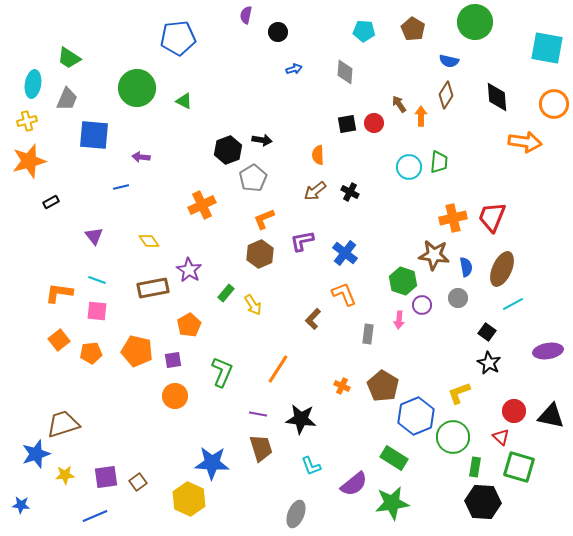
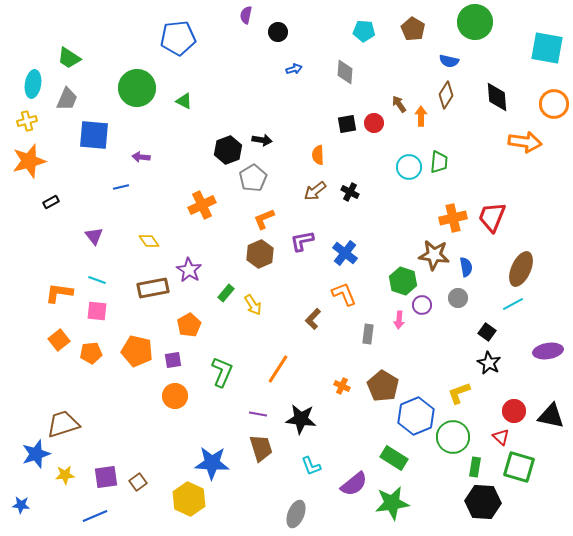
brown ellipse at (502, 269): moved 19 px right
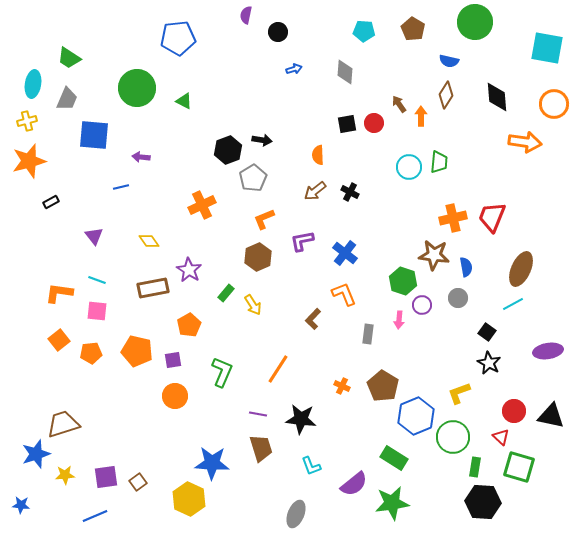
brown hexagon at (260, 254): moved 2 px left, 3 px down
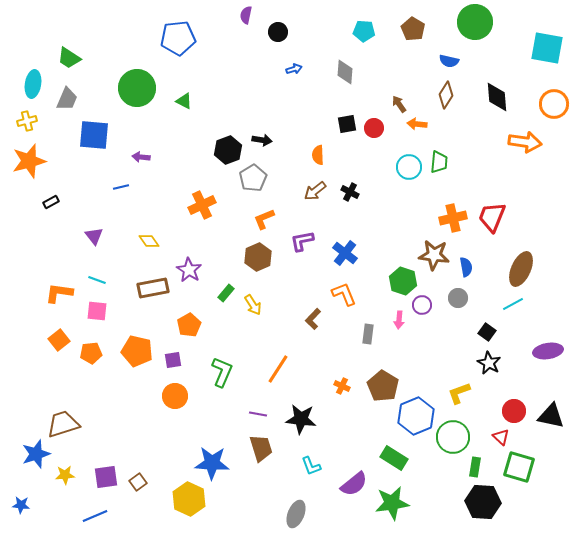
orange arrow at (421, 116): moved 4 px left, 8 px down; rotated 84 degrees counterclockwise
red circle at (374, 123): moved 5 px down
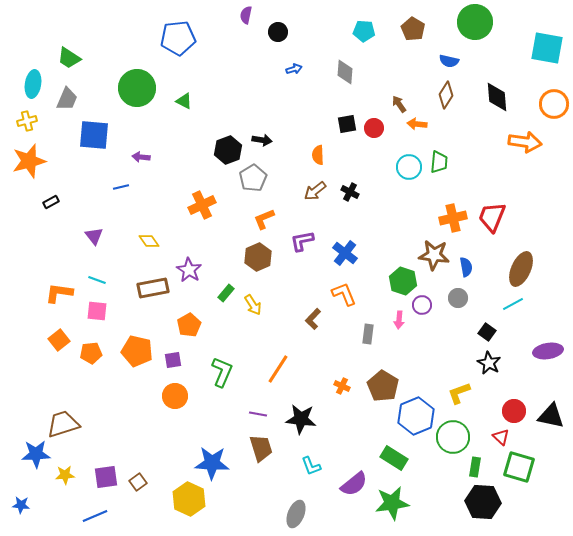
blue star at (36, 454): rotated 16 degrees clockwise
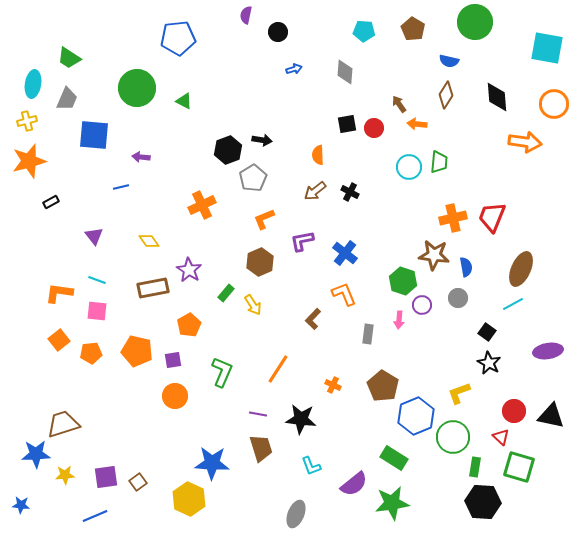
brown hexagon at (258, 257): moved 2 px right, 5 px down
orange cross at (342, 386): moved 9 px left, 1 px up
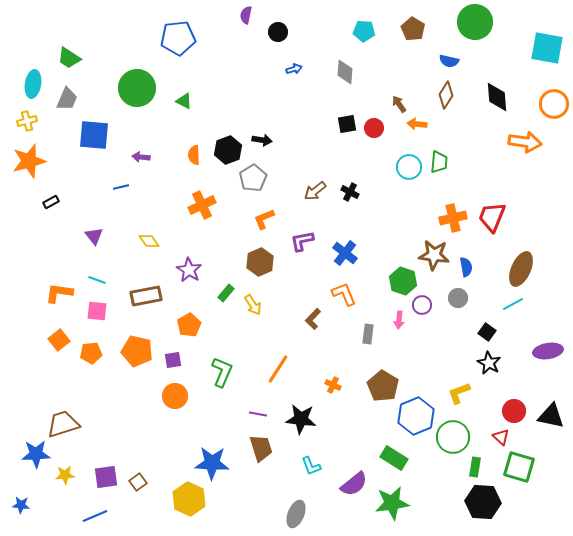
orange semicircle at (318, 155): moved 124 px left
brown rectangle at (153, 288): moved 7 px left, 8 px down
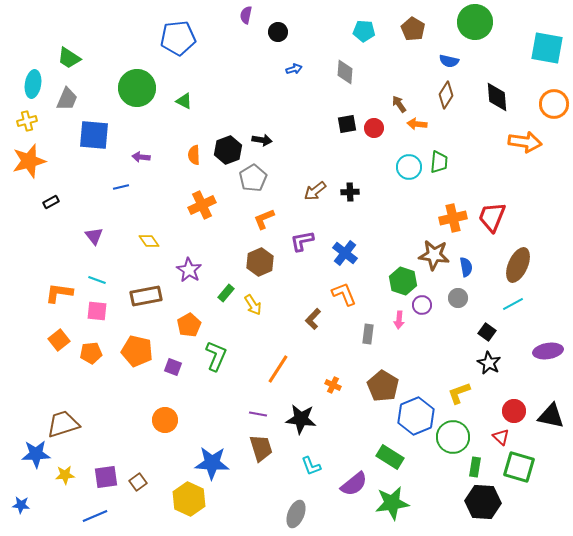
black cross at (350, 192): rotated 30 degrees counterclockwise
brown ellipse at (521, 269): moved 3 px left, 4 px up
purple square at (173, 360): moved 7 px down; rotated 30 degrees clockwise
green L-shape at (222, 372): moved 6 px left, 16 px up
orange circle at (175, 396): moved 10 px left, 24 px down
green rectangle at (394, 458): moved 4 px left, 1 px up
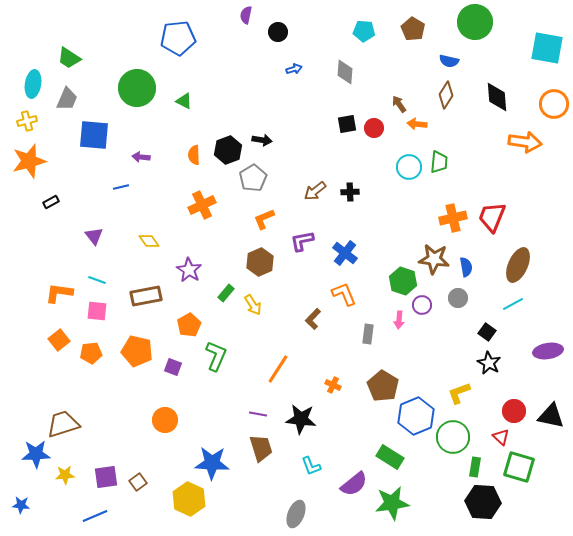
brown star at (434, 255): moved 4 px down
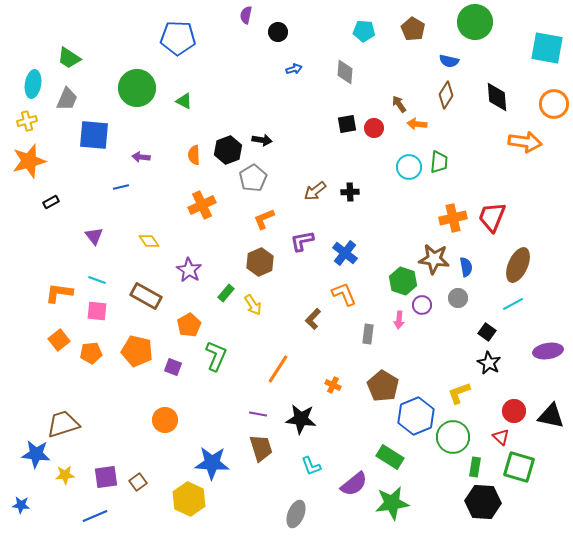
blue pentagon at (178, 38): rotated 8 degrees clockwise
brown rectangle at (146, 296): rotated 40 degrees clockwise
blue star at (36, 454): rotated 8 degrees clockwise
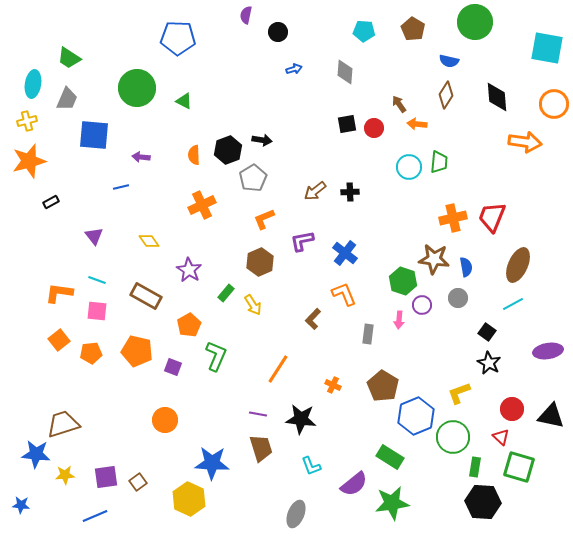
red circle at (514, 411): moved 2 px left, 2 px up
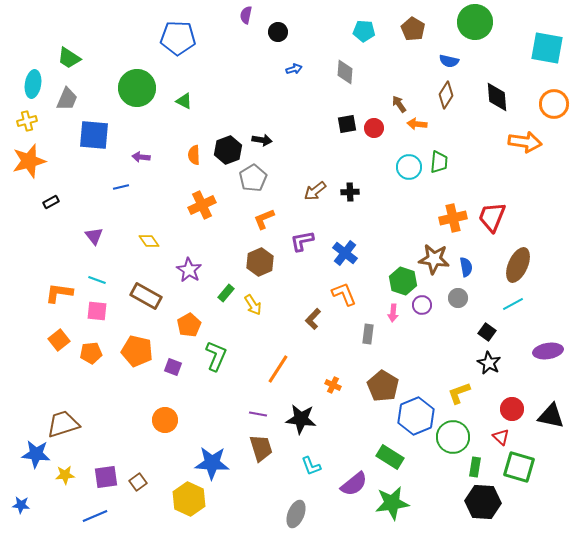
pink arrow at (399, 320): moved 6 px left, 7 px up
